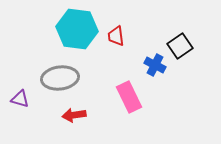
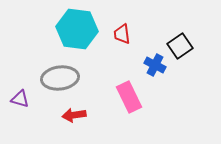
red trapezoid: moved 6 px right, 2 px up
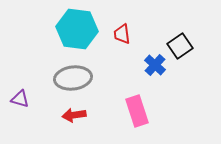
blue cross: rotated 15 degrees clockwise
gray ellipse: moved 13 px right
pink rectangle: moved 8 px right, 14 px down; rotated 8 degrees clockwise
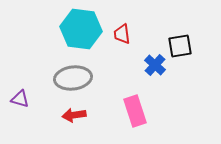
cyan hexagon: moved 4 px right
black square: rotated 25 degrees clockwise
pink rectangle: moved 2 px left
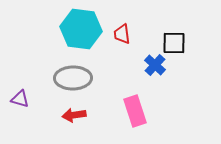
black square: moved 6 px left, 3 px up; rotated 10 degrees clockwise
gray ellipse: rotated 6 degrees clockwise
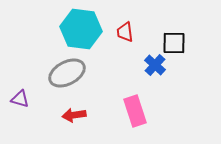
red trapezoid: moved 3 px right, 2 px up
gray ellipse: moved 6 px left, 5 px up; rotated 27 degrees counterclockwise
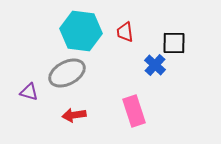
cyan hexagon: moved 2 px down
purple triangle: moved 9 px right, 7 px up
pink rectangle: moved 1 px left
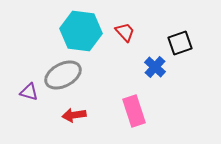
red trapezoid: rotated 145 degrees clockwise
black square: moved 6 px right; rotated 20 degrees counterclockwise
blue cross: moved 2 px down
gray ellipse: moved 4 px left, 2 px down
